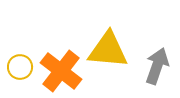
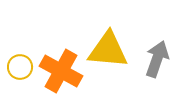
gray arrow: moved 7 px up
orange cross: rotated 9 degrees counterclockwise
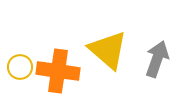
yellow triangle: rotated 36 degrees clockwise
orange cross: moved 3 px left; rotated 21 degrees counterclockwise
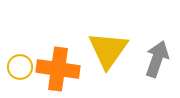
yellow triangle: rotated 24 degrees clockwise
orange cross: moved 2 px up
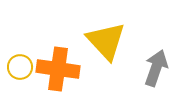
yellow triangle: moved 2 px left, 9 px up; rotated 18 degrees counterclockwise
gray arrow: moved 1 px left, 9 px down
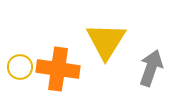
yellow triangle: rotated 15 degrees clockwise
gray arrow: moved 5 px left
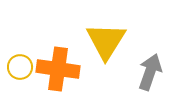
gray arrow: moved 1 px left, 4 px down
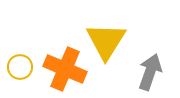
orange cross: moved 7 px right; rotated 15 degrees clockwise
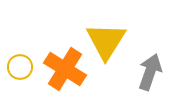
orange cross: rotated 9 degrees clockwise
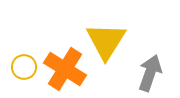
yellow circle: moved 4 px right
gray arrow: moved 1 px down
